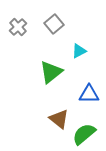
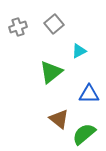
gray cross: rotated 24 degrees clockwise
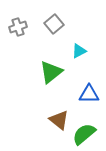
brown triangle: moved 1 px down
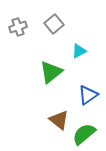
blue triangle: moved 1 px left, 1 px down; rotated 35 degrees counterclockwise
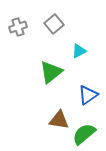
brown triangle: rotated 30 degrees counterclockwise
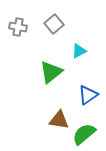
gray cross: rotated 30 degrees clockwise
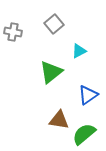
gray cross: moved 5 px left, 5 px down
